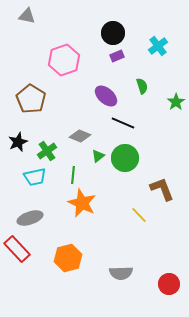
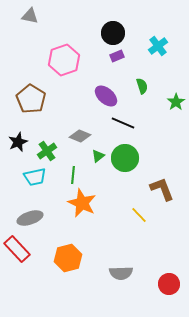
gray triangle: moved 3 px right
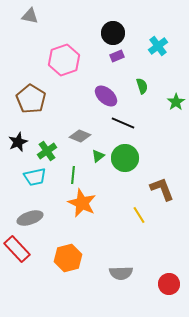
yellow line: rotated 12 degrees clockwise
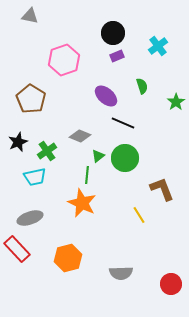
green line: moved 14 px right
red circle: moved 2 px right
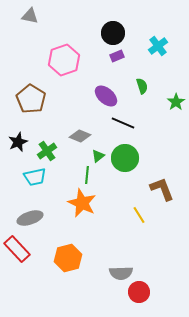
red circle: moved 32 px left, 8 px down
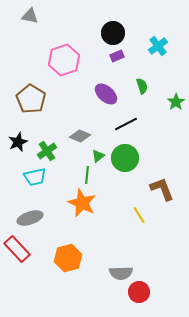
purple ellipse: moved 2 px up
black line: moved 3 px right, 1 px down; rotated 50 degrees counterclockwise
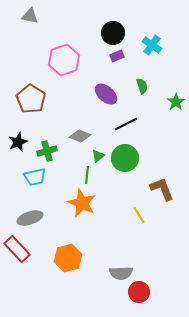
cyan cross: moved 6 px left, 1 px up; rotated 18 degrees counterclockwise
green cross: rotated 18 degrees clockwise
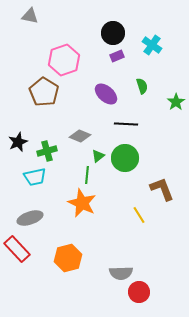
brown pentagon: moved 13 px right, 7 px up
black line: rotated 30 degrees clockwise
